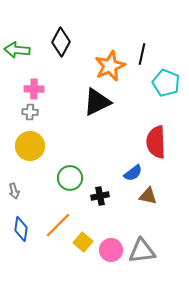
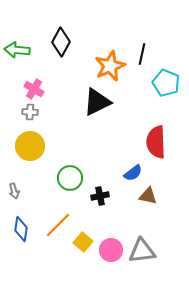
pink cross: rotated 30 degrees clockwise
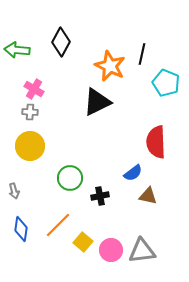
orange star: rotated 24 degrees counterclockwise
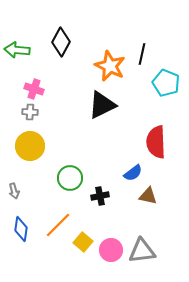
pink cross: rotated 12 degrees counterclockwise
black triangle: moved 5 px right, 3 px down
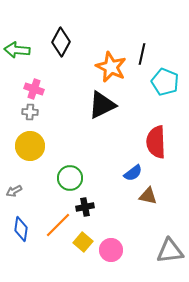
orange star: moved 1 px right, 1 px down
cyan pentagon: moved 1 px left, 1 px up
gray arrow: rotated 77 degrees clockwise
black cross: moved 15 px left, 11 px down
gray triangle: moved 28 px right
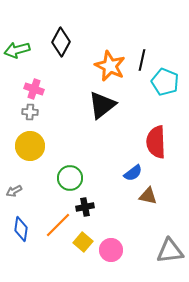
green arrow: rotated 20 degrees counterclockwise
black line: moved 6 px down
orange star: moved 1 px left, 1 px up
black triangle: rotated 12 degrees counterclockwise
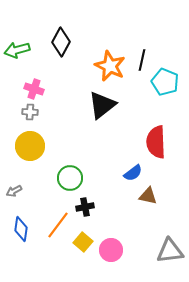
orange line: rotated 8 degrees counterclockwise
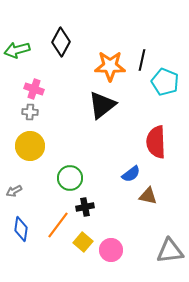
orange star: rotated 24 degrees counterclockwise
blue semicircle: moved 2 px left, 1 px down
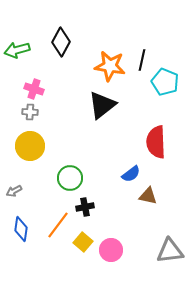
orange star: rotated 8 degrees clockwise
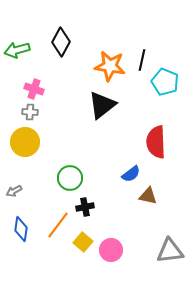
yellow circle: moved 5 px left, 4 px up
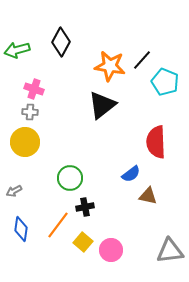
black line: rotated 30 degrees clockwise
